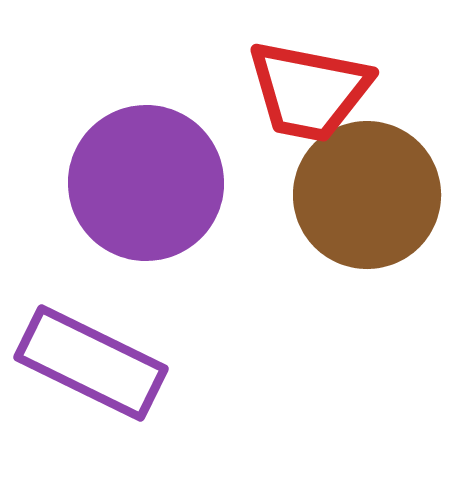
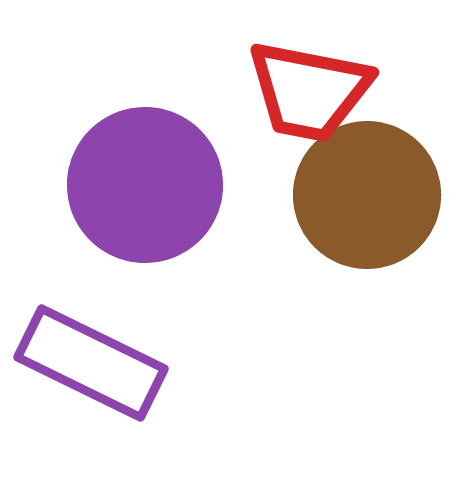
purple circle: moved 1 px left, 2 px down
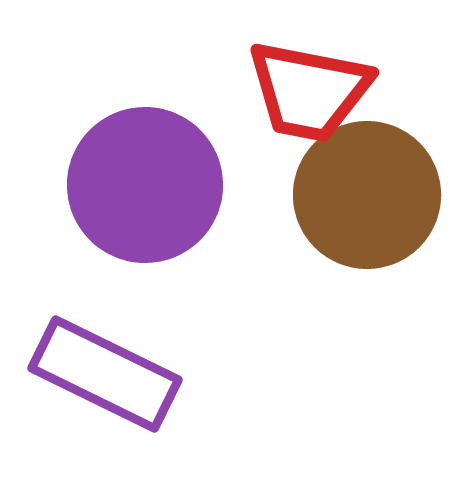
purple rectangle: moved 14 px right, 11 px down
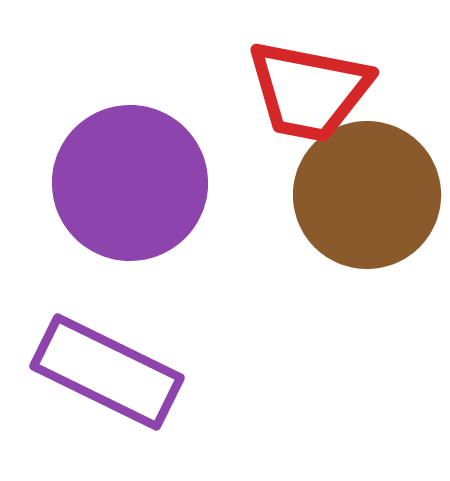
purple circle: moved 15 px left, 2 px up
purple rectangle: moved 2 px right, 2 px up
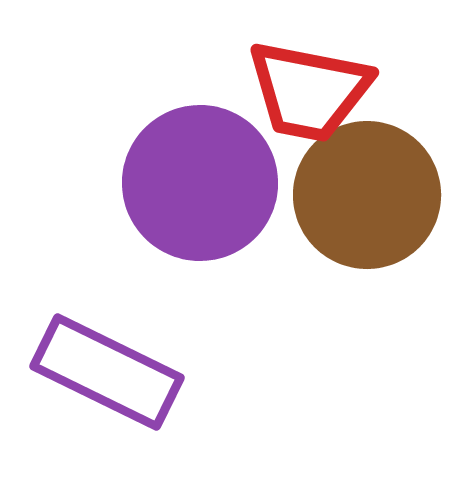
purple circle: moved 70 px right
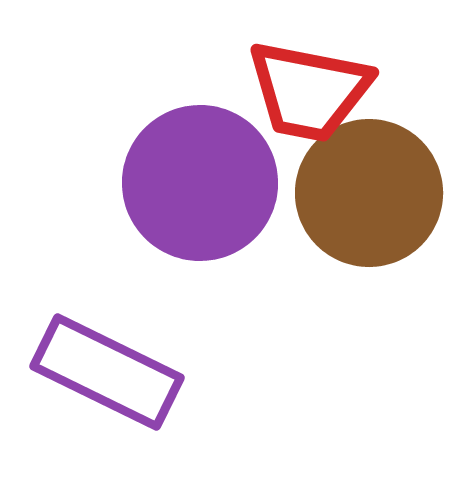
brown circle: moved 2 px right, 2 px up
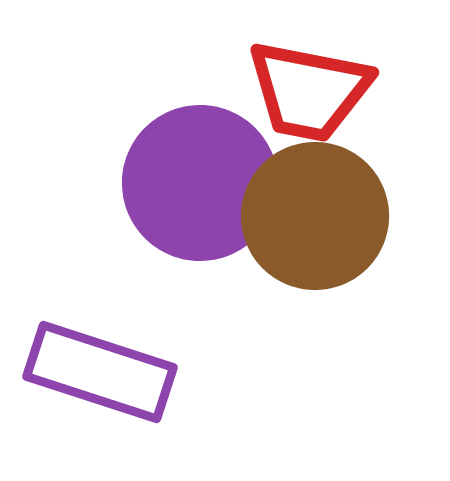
brown circle: moved 54 px left, 23 px down
purple rectangle: moved 7 px left; rotated 8 degrees counterclockwise
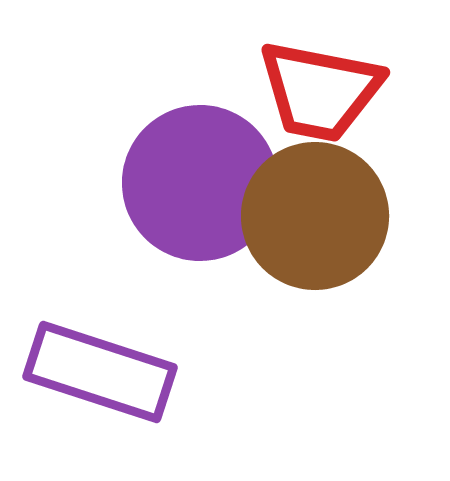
red trapezoid: moved 11 px right
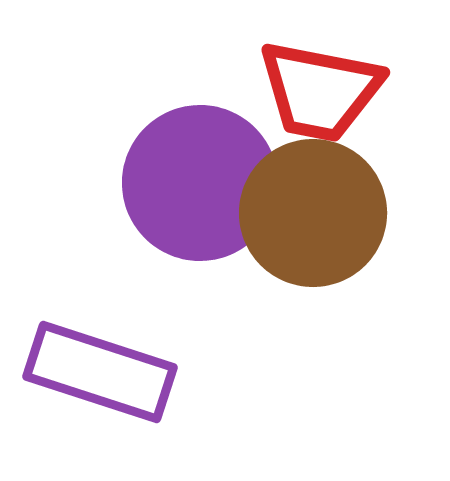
brown circle: moved 2 px left, 3 px up
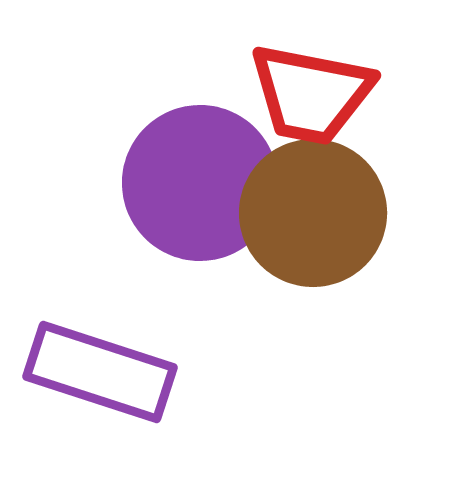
red trapezoid: moved 9 px left, 3 px down
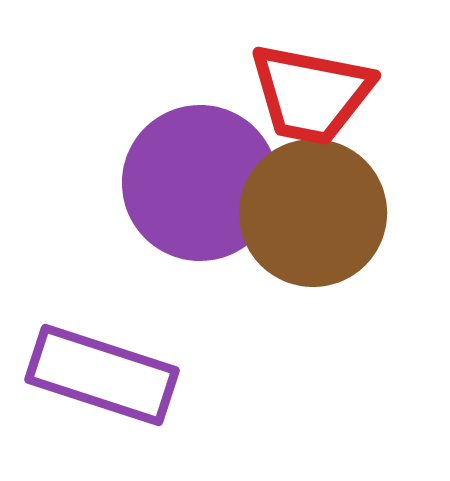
purple rectangle: moved 2 px right, 3 px down
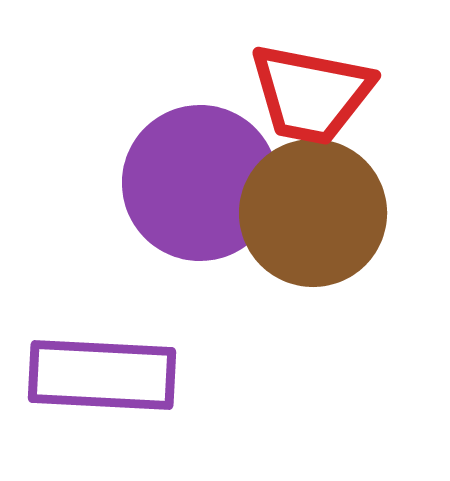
purple rectangle: rotated 15 degrees counterclockwise
